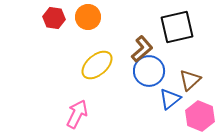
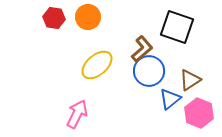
black square: rotated 32 degrees clockwise
brown triangle: rotated 10 degrees clockwise
pink hexagon: moved 1 px left, 3 px up
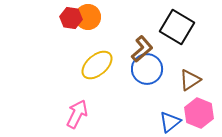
red hexagon: moved 17 px right
black square: rotated 12 degrees clockwise
blue circle: moved 2 px left, 2 px up
blue triangle: moved 23 px down
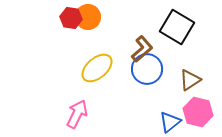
yellow ellipse: moved 3 px down
pink hexagon: moved 1 px left, 1 px up; rotated 8 degrees counterclockwise
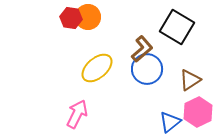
pink hexagon: rotated 20 degrees clockwise
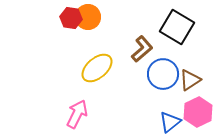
blue circle: moved 16 px right, 5 px down
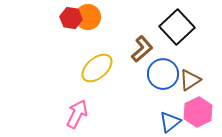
black square: rotated 16 degrees clockwise
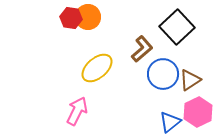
pink arrow: moved 3 px up
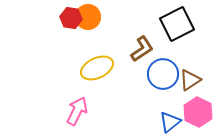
black square: moved 3 px up; rotated 16 degrees clockwise
brown L-shape: rotated 8 degrees clockwise
yellow ellipse: rotated 16 degrees clockwise
pink hexagon: rotated 8 degrees counterclockwise
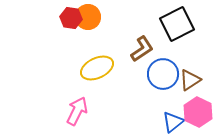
blue triangle: moved 3 px right
